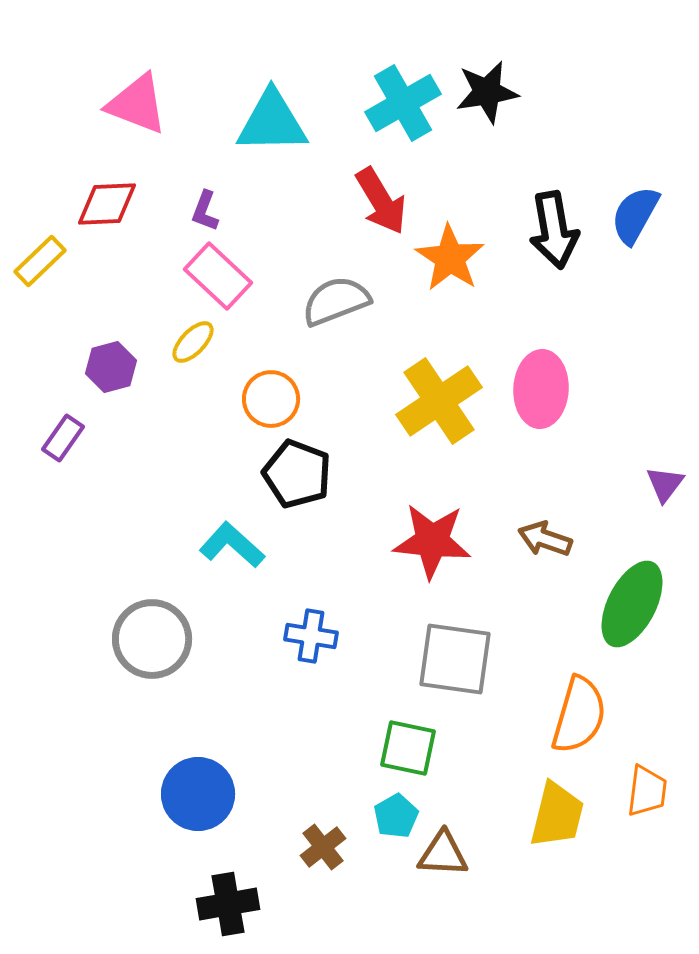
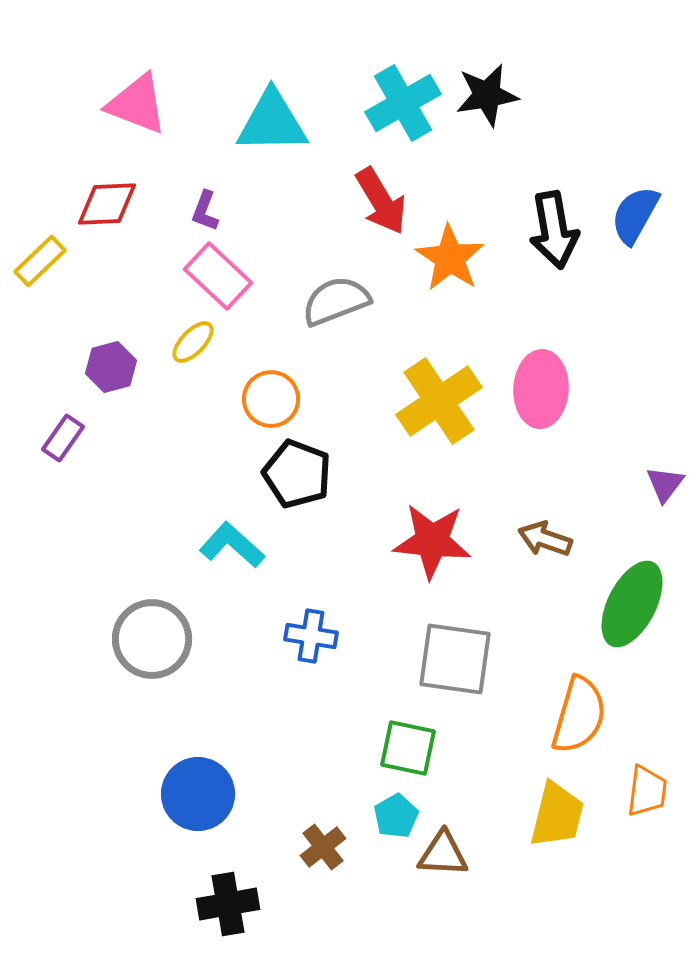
black star: moved 3 px down
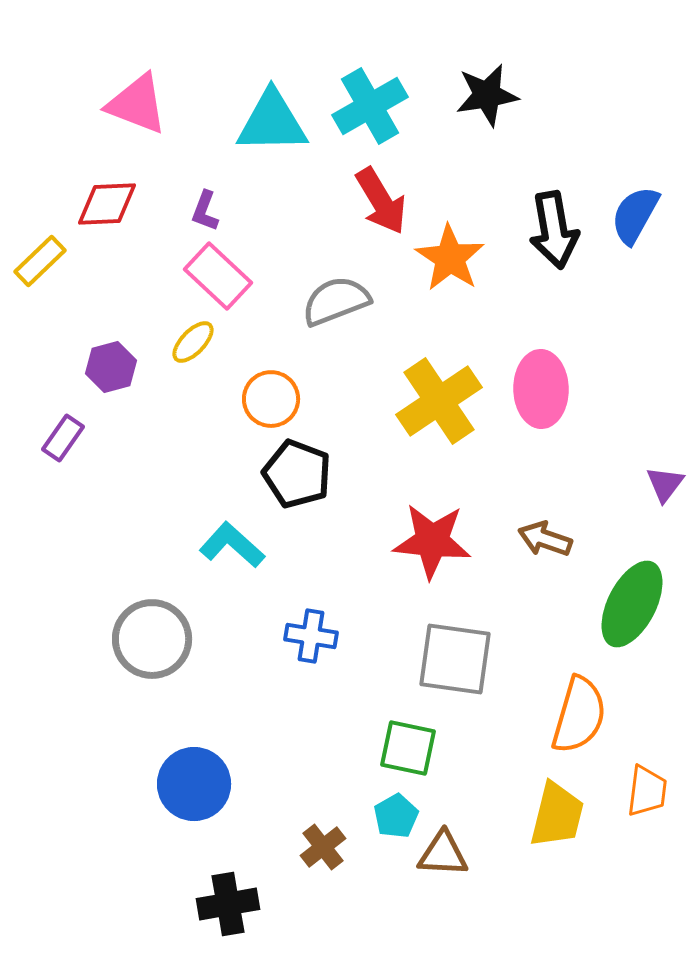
cyan cross: moved 33 px left, 3 px down
pink ellipse: rotated 4 degrees counterclockwise
blue circle: moved 4 px left, 10 px up
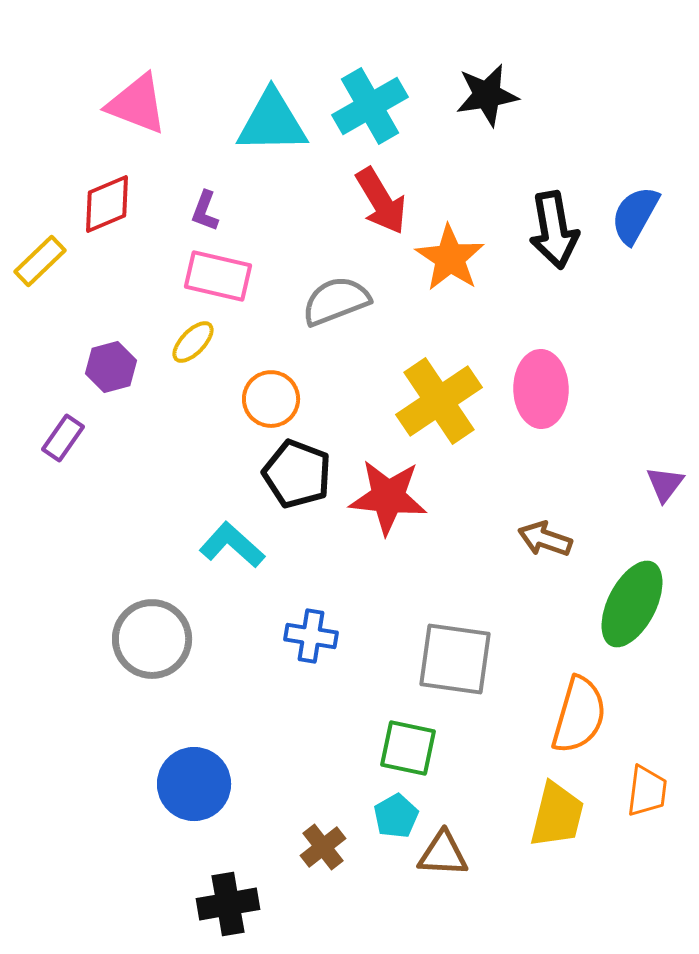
red diamond: rotated 20 degrees counterclockwise
pink rectangle: rotated 30 degrees counterclockwise
red star: moved 44 px left, 44 px up
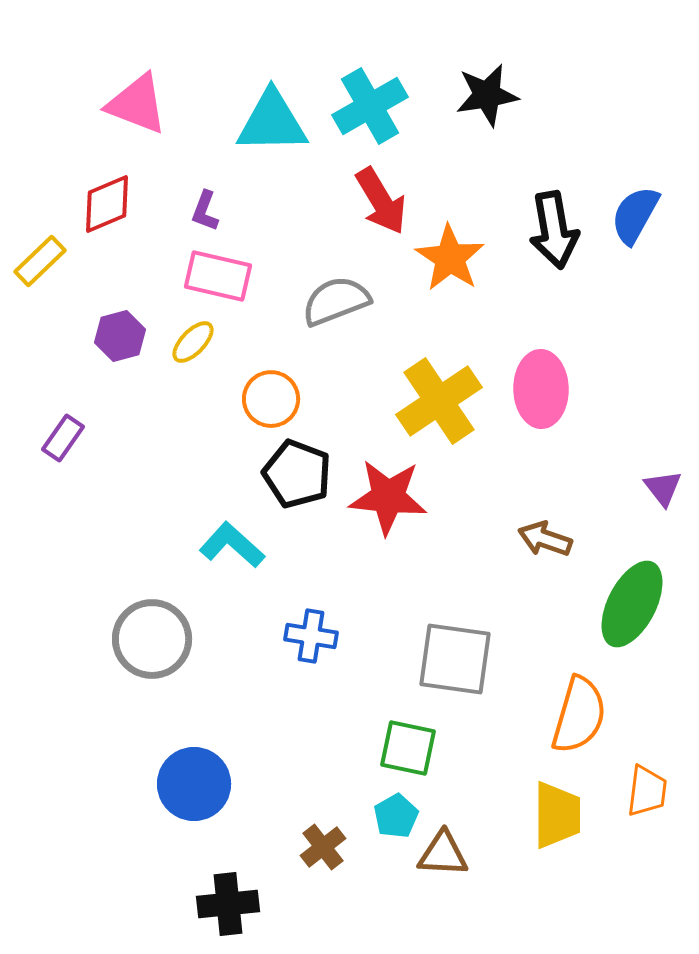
purple hexagon: moved 9 px right, 31 px up
purple triangle: moved 2 px left, 4 px down; rotated 15 degrees counterclockwise
yellow trapezoid: rotated 14 degrees counterclockwise
black cross: rotated 4 degrees clockwise
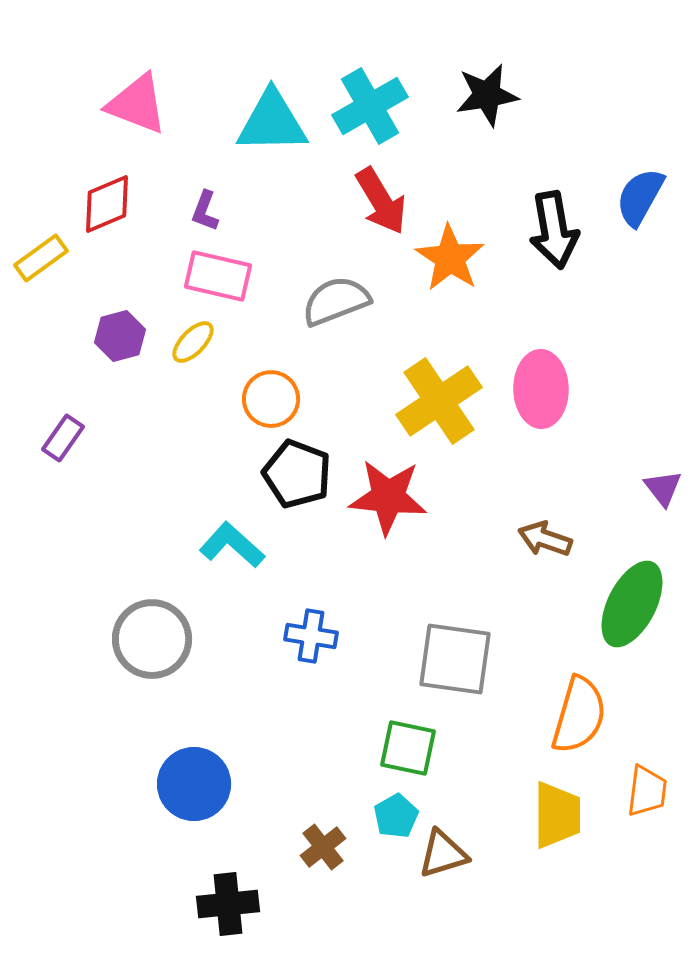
blue semicircle: moved 5 px right, 18 px up
yellow rectangle: moved 1 px right, 3 px up; rotated 8 degrees clockwise
brown triangle: rotated 20 degrees counterclockwise
